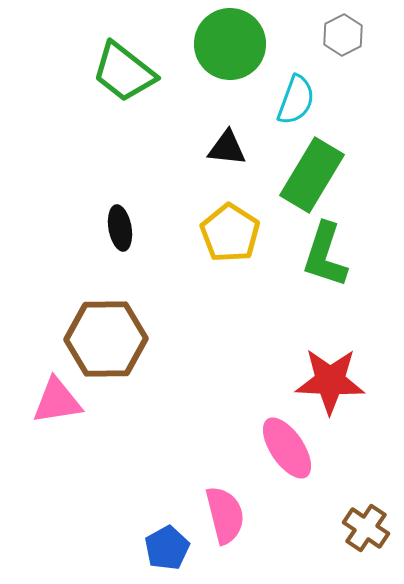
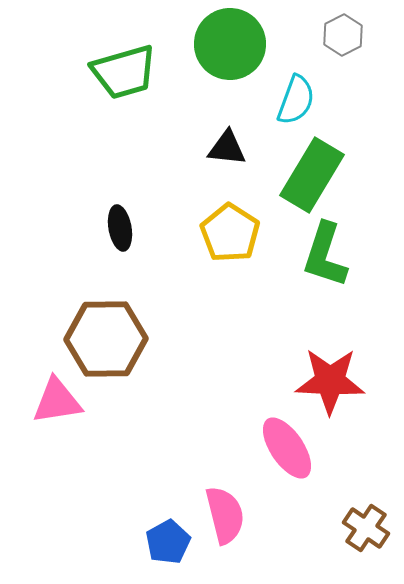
green trapezoid: rotated 54 degrees counterclockwise
blue pentagon: moved 1 px right, 6 px up
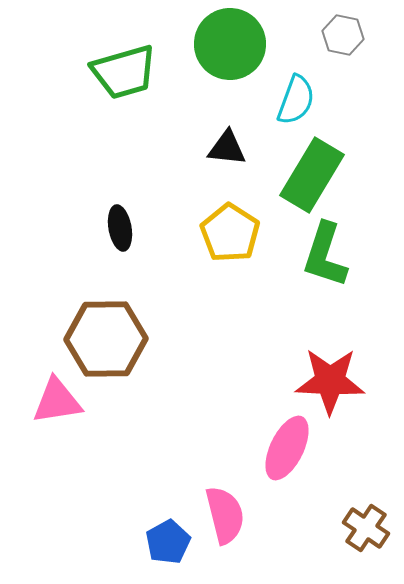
gray hexagon: rotated 21 degrees counterclockwise
pink ellipse: rotated 60 degrees clockwise
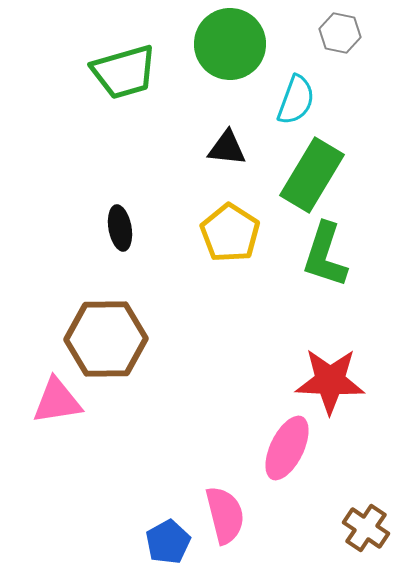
gray hexagon: moved 3 px left, 2 px up
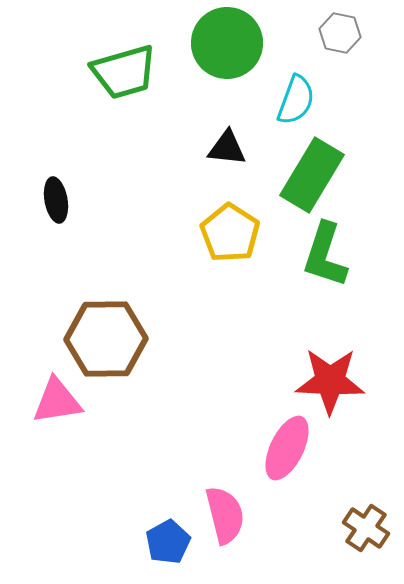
green circle: moved 3 px left, 1 px up
black ellipse: moved 64 px left, 28 px up
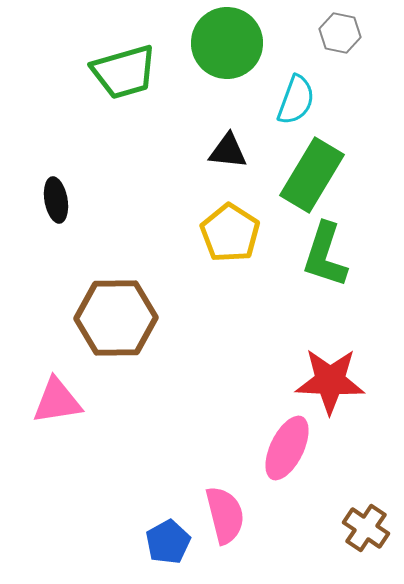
black triangle: moved 1 px right, 3 px down
brown hexagon: moved 10 px right, 21 px up
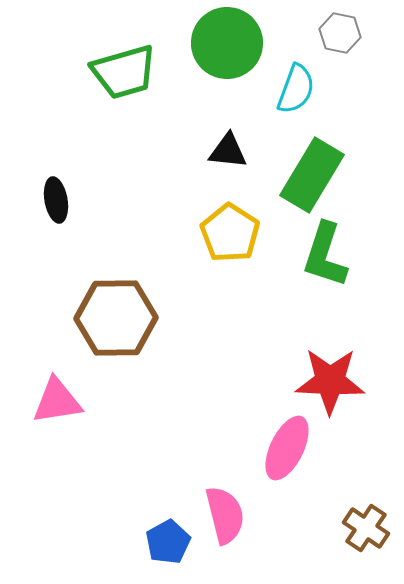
cyan semicircle: moved 11 px up
